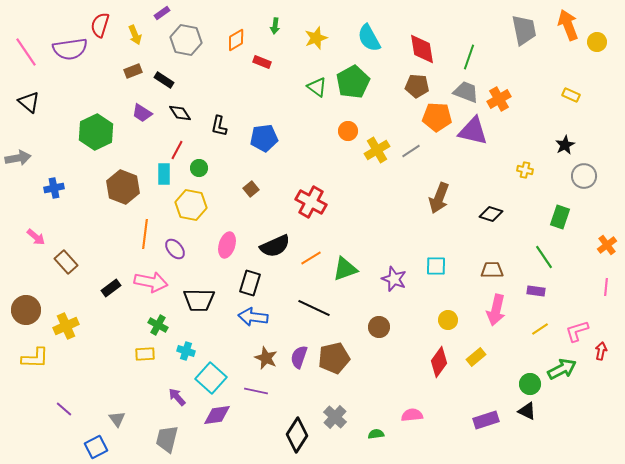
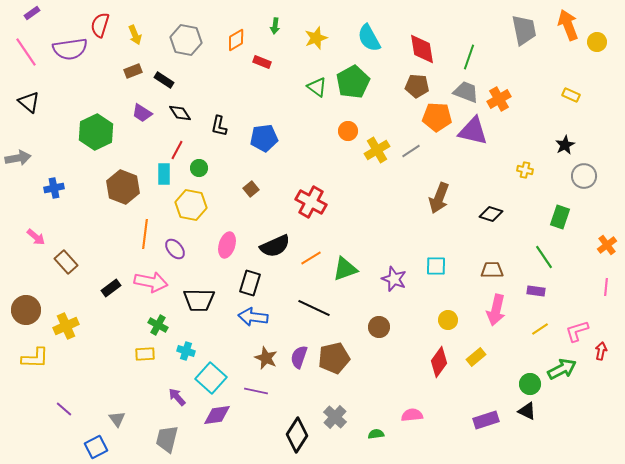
purple rectangle at (162, 13): moved 130 px left
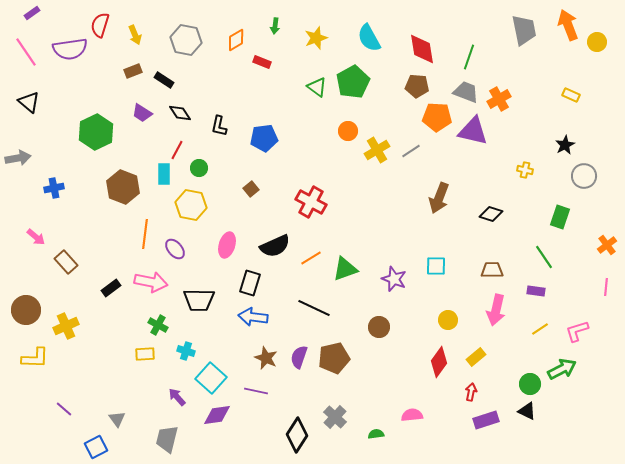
red arrow at (601, 351): moved 130 px left, 41 px down
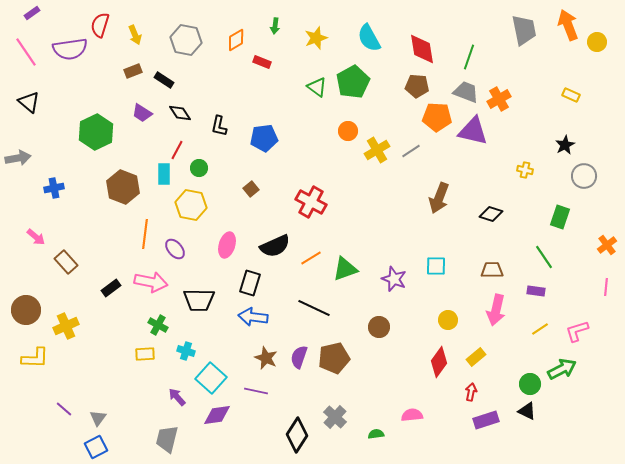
gray triangle at (117, 419): moved 19 px left, 1 px up; rotated 12 degrees clockwise
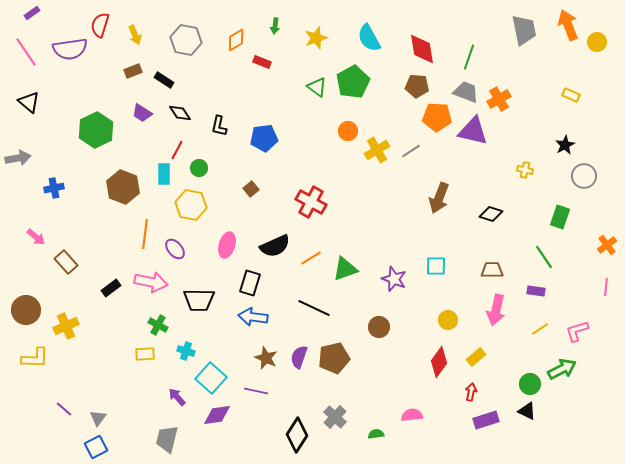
green hexagon at (96, 132): moved 2 px up
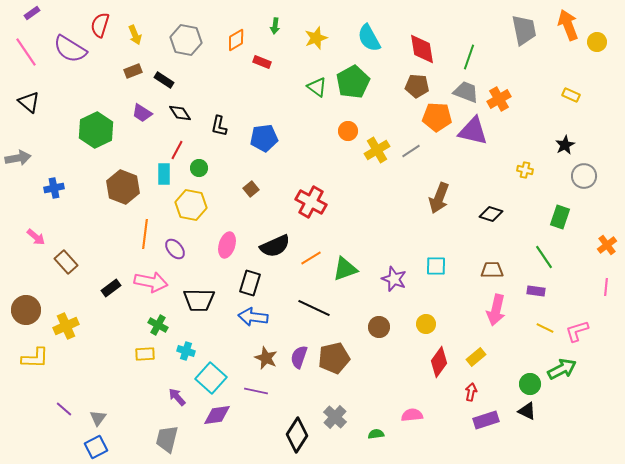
purple semicircle at (70, 49): rotated 40 degrees clockwise
yellow circle at (448, 320): moved 22 px left, 4 px down
yellow line at (540, 329): moved 5 px right, 1 px up; rotated 60 degrees clockwise
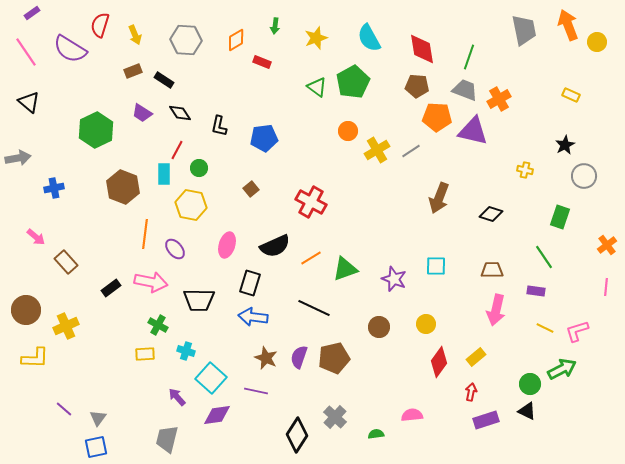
gray hexagon at (186, 40): rotated 8 degrees counterclockwise
gray trapezoid at (466, 92): moved 1 px left, 2 px up
blue square at (96, 447): rotated 15 degrees clockwise
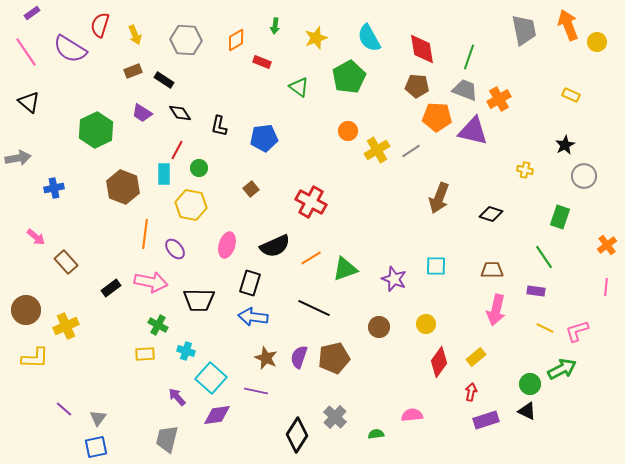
green pentagon at (353, 82): moved 4 px left, 5 px up
green triangle at (317, 87): moved 18 px left
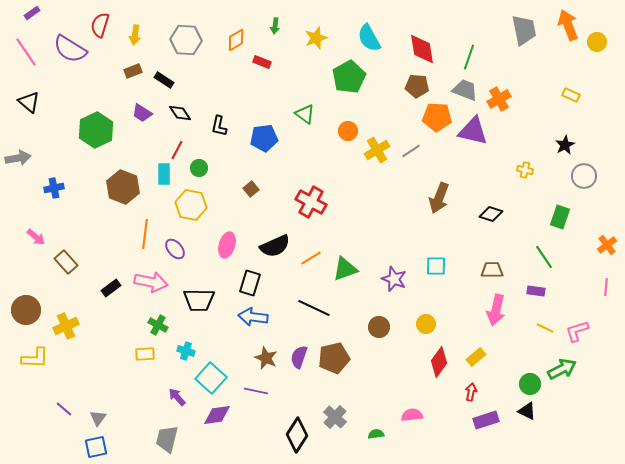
yellow arrow at (135, 35): rotated 30 degrees clockwise
green triangle at (299, 87): moved 6 px right, 27 px down
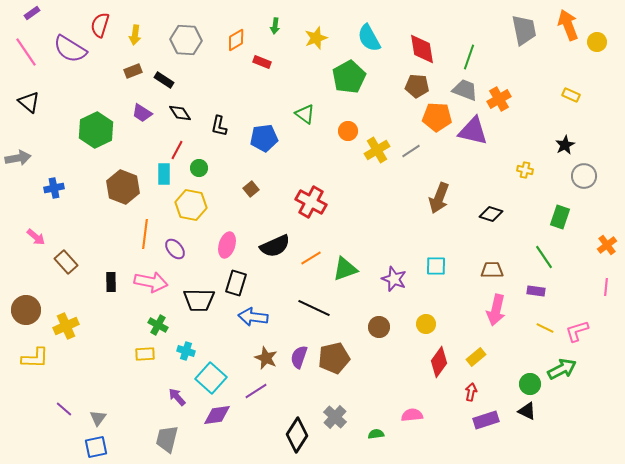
black rectangle at (250, 283): moved 14 px left
black rectangle at (111, 288): moved 6 px up; rotated 54 degrees counterclockwise
purple line at (256, 391): rotated 45 degrees counterclockwise
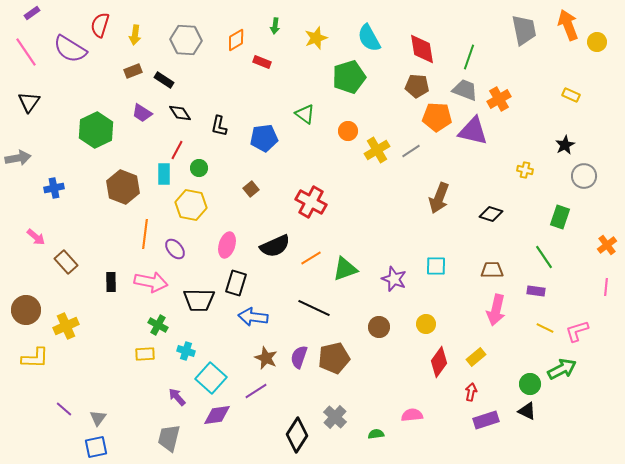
green pentagon at (349, 77): rotated 12 degrees clockwise
black triangle at (29, 102): rotated 25 degrees clockwise
gray trapezoid at (167, 439): moved 2 px right, 1 px up
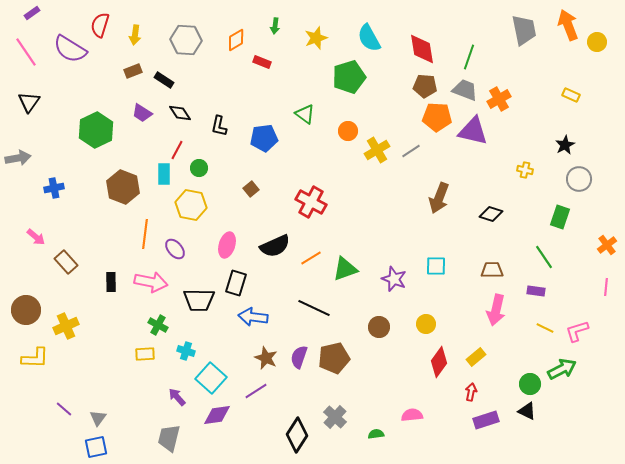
brown pentagon at (417, 86): moved 8 px right
gray circle at (584, 176): moved 5 px left, 3 px down
